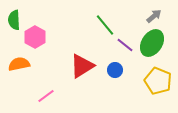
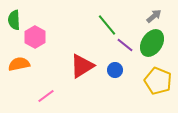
green line: moved 2 px right
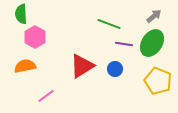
green semicircle: moved 7 px right, 6 px up
green line: moved 2 px right, 1 px up; rotated 30 degrees counterclockwise
purple line: moved 1 px left, 1 px up; rotated 30 degrees counterclockwise
orange semicircle: moved 6 px right, 2 px down
blue circle: moved 1 px up
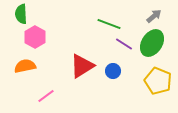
purple line: rotated 24 degrees clockwise
blue circle: moved 2 px left, 2 px down
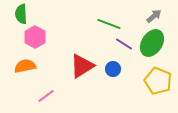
blue circle: moved 2 px up
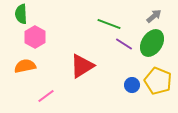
blue circle: moved 19 px right, 16 px down
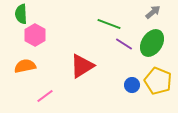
gray arrow: moved 1 px left, 4 px up
pink hexagon: moved 2 px up
pink line: moved 1 px left
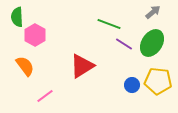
green semicircle: moved 4 px left, 3 px down
orange semicircle: rotated 65 degrees clockwise
yellow pentagon: rotated 16 degrees counterclockwise
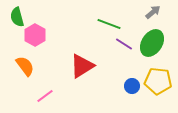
green semicircle: rotated 12 degrees counterclockwise
blue circle: moved 1 px down
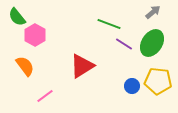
green semicircle: rotated 24 degrees counterclockwise
